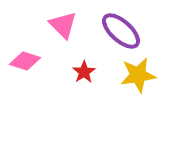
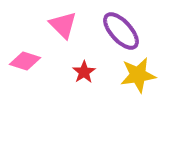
purple ellipse: rotated 6 degrees clockwise
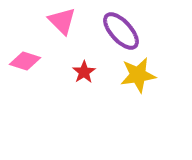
pink triangle: moved 1 px left, 4 px up
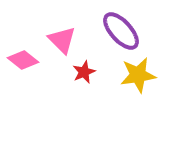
pink triangle: moved 19 px down
pink diamond: moved 2 px left, 1 px up; rotated 20 degrees clockwise
red star: rotated 10 degrees clockwise
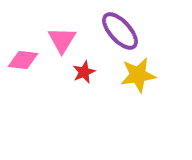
purple ellipse: moved 1 px left
pink triangle: rotated 16 degrees clockwise
pink diamond: rotated 32 degrees counterclockwise
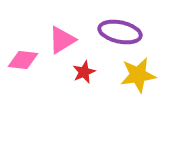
purple ellipse: moved 1 px down; rotated 36 degrees counterclockwise
pink triangle: rotated 28 degrees clockwise
